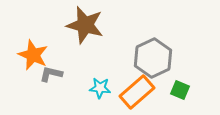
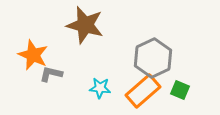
orange rectangle: moved 6 px right, 1 px up
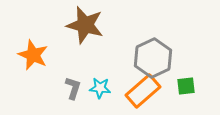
gray L-shape: moved 22 px right, 14 px down; rotated 95 degrees clockwise
green square: moved 6 px right, 4 px up; rotated 30 degrees counterclockwise
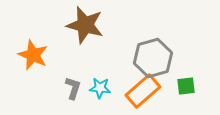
gray hexagon: rotated 9 degrees clockwise
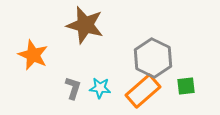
gray hexagon: rotated 18 degrees counterclockwise
